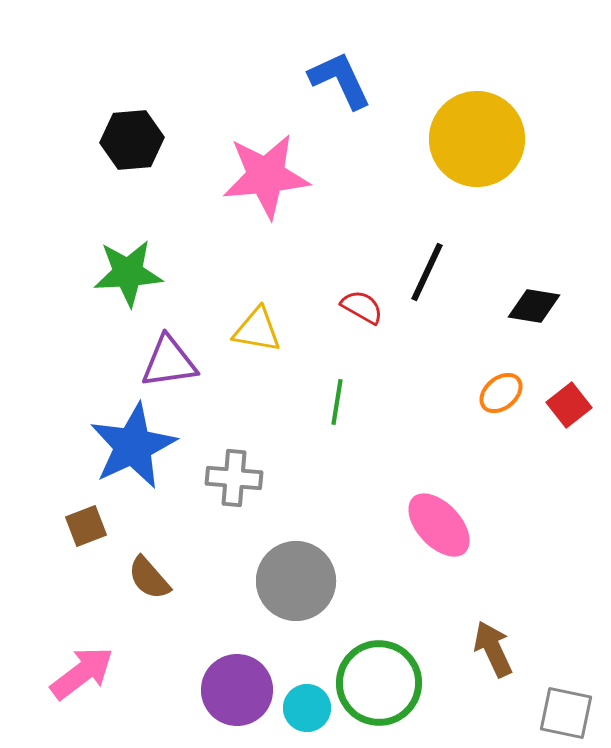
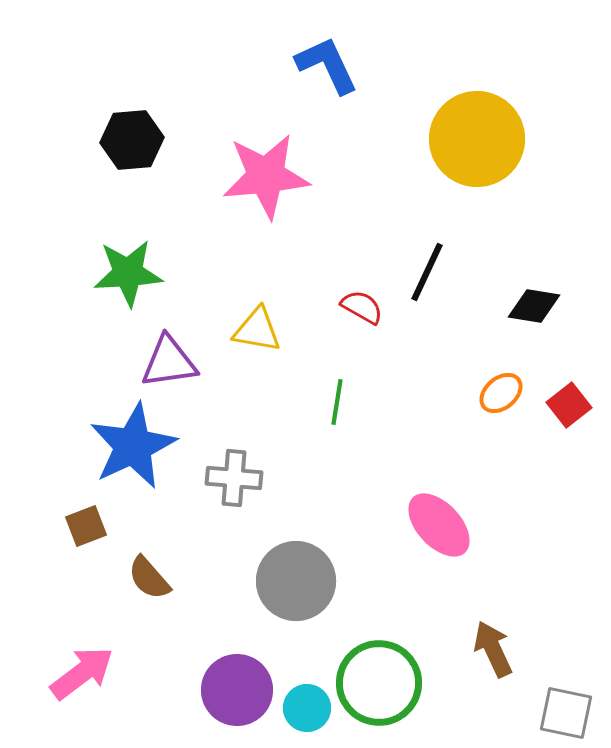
blue L-shape: moved 13 px left, 15 px up
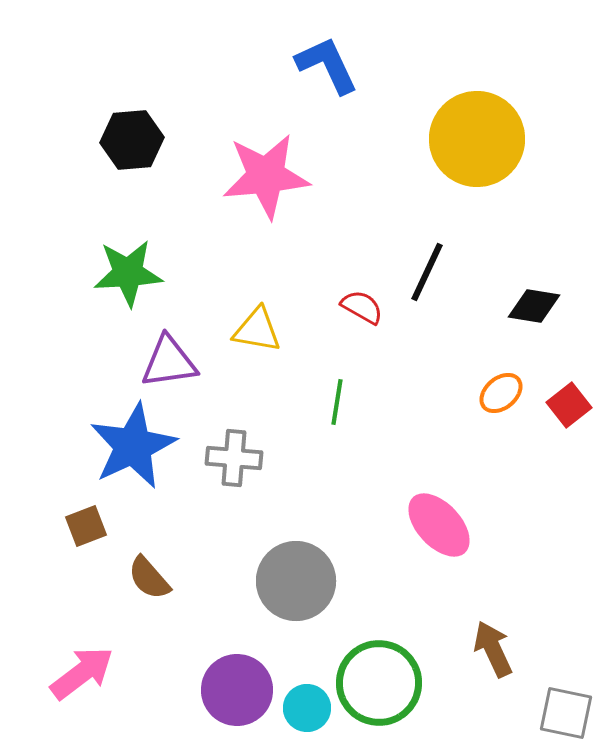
gray cross: moved 20 px up
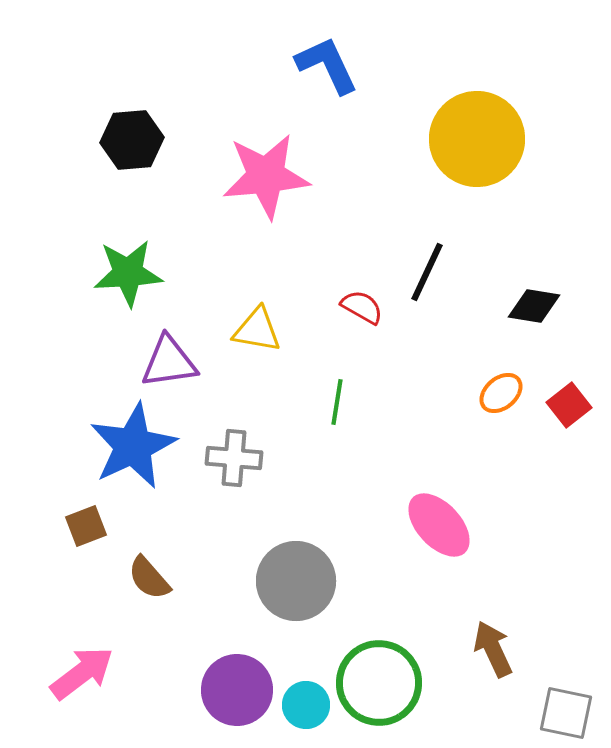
cyan circle: moved 1 px left, 3 px up
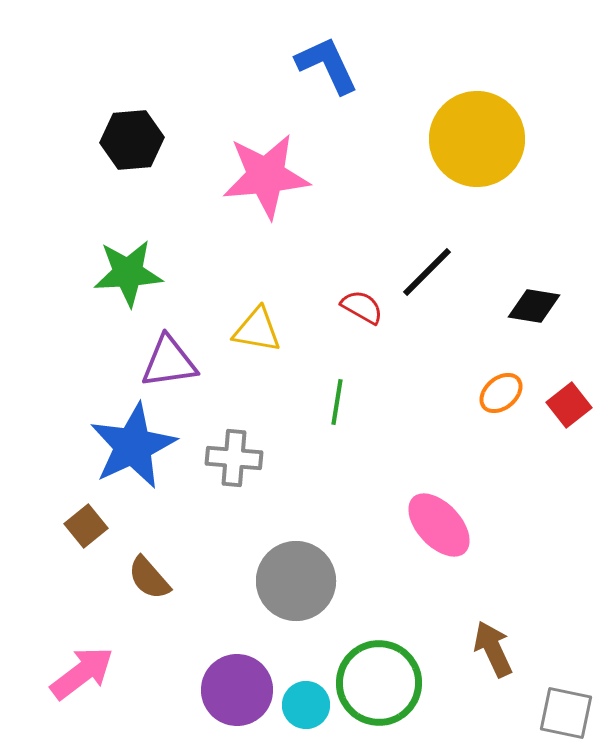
black line: rotated 20 degrees clockwise
brown square: rotated 18 degrees counterclockwise
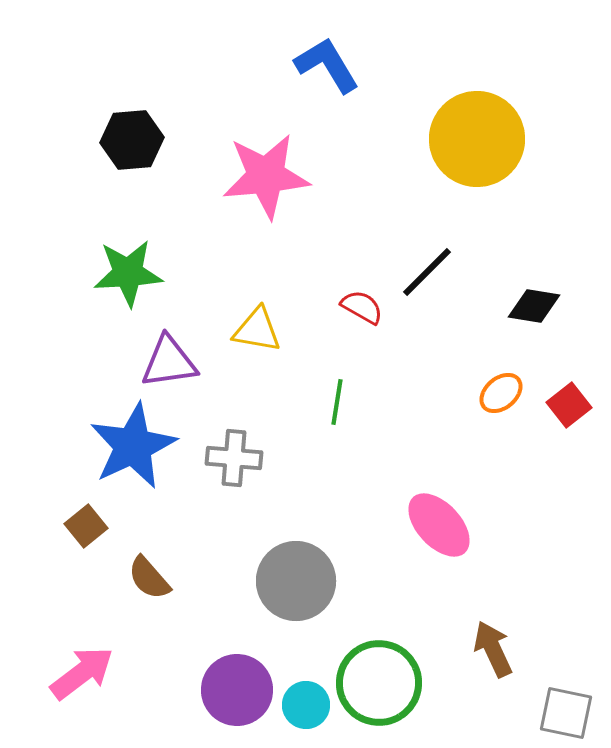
blue L-shape: rotated 6 degrees counterclockwise
